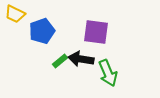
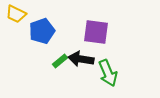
yellow trapezoid: moved 1 px right
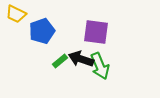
black arrow: rotated 10 degrees clockwise
green arrow: moved 8 px left, 7 px up
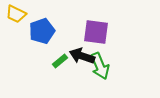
black arrow: moved 1 px right, 3 px up
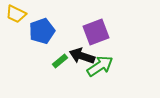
purple square: rotated 28 degrees counterclockwise
green arrow: rotated 100 degrees counterclockwise
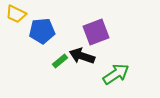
blue pentagon: rotated 15 degrees clockwise
green arrow: moved 16 px right, 8 px down
